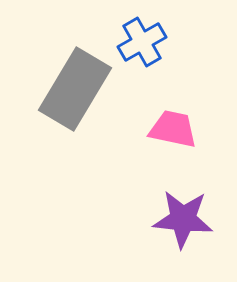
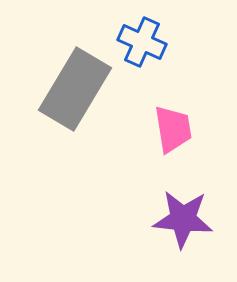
blue cross: rotated 36 degrees counterclockwise
pink trapezoid: rotated 69 degrees clockwise
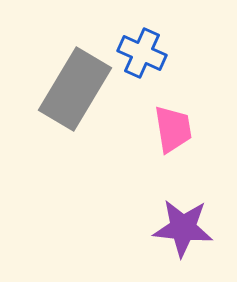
blue cross: moved 11 px down
purple star: moved 9 px down
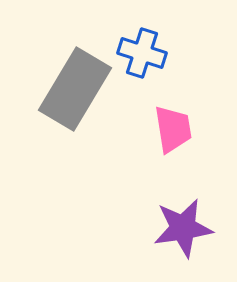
blue cross: rotated 6 degrees counterclockwise
purple star: rotated 14 degrees counterclockwise
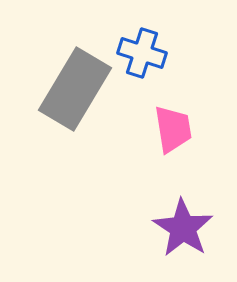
purple star: rotated 30 degrees counterclockwise
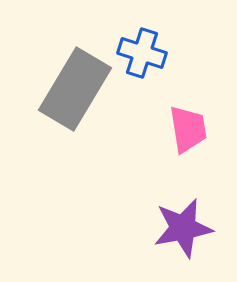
pink trapezoid: moved 15 px right
purple star: rotated 28 degrees clockwise
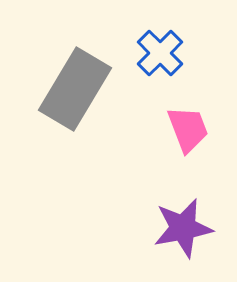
blue cross: moved 18 px right; rotated 27 degrees clockwise
pink trapezoid: rotated 12 degrees counterclockwise
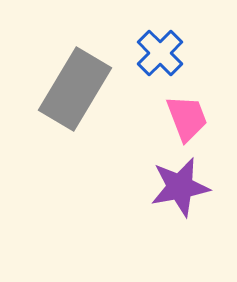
pink trapezoid: moved 1 px left, 11 px up
purple star: moved 3 px left, 41 px up
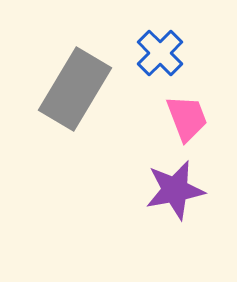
purple star: moved 5 px left, 3 px down
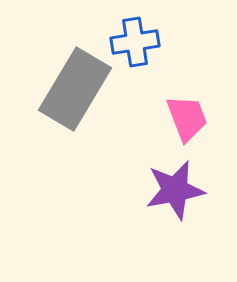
blue cross: moved 25 px left, 11 px up; rotated 36 degrees clockwise
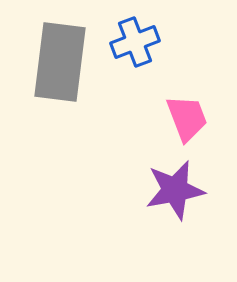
blue cross: rotated 12 degrees counterclockwise
gray rectangle: moved 15 px left, 27 px up; rotated 24 degrees counterclockwise
